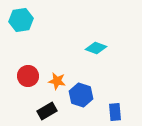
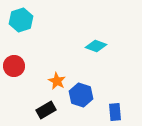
cyan hexagon: rotated 10 degrees counterclockwise
cyan diamond: moved 2 px up
red circle: moved 14 px left, 10 px up
orange star: rotated 18 degrees clockwise
black rectangle: moved 1 px left, 1 px up
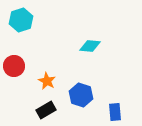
cyan diamond: moved 6 px left; rotated 15 degrees counterclockwise
orange star: moved 10 px left
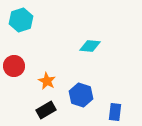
blue rectangle: rotated 12 degrees clockwise
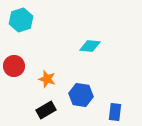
orange star: moved 2 px up; rotated 12 degrees counterclockwise
blue hexagon: rotated 10 degrees counterclockwise
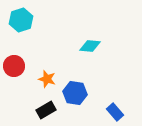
blue hexagon: moved 6 px left, 2 px up
blue rectangle: rotated 48 degrees counterclockwise
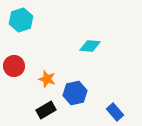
blue hexagon: rotated 20 degrees counterclockwise
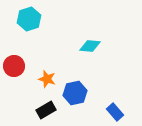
cyan hexagon: moved 8 px right, 1 px up
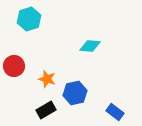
blue rectangle: rotated 12 degrees counterclockwise
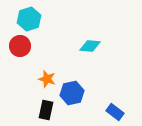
red circle: moved 6 px right, 20 px up
blue hexagon: moved 3 px left
black rectangle: rotated 48 degrees counterclockwise
